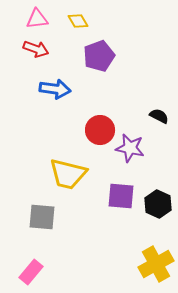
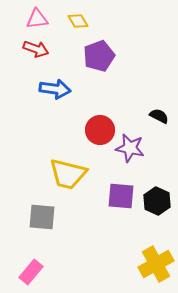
black hexagon: moved 1 px left, 3 px up
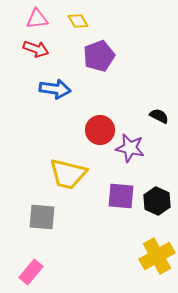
yellow cross: moved 1 px right, 8 px up
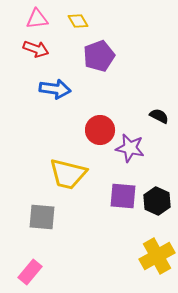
purple square: moved 2 px right
pink rectangle: moved 1 px left
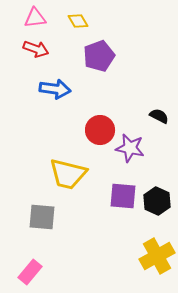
pink triangle: moved 2 px left, 1 px up
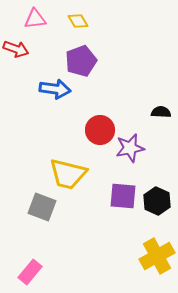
pink triangle: moved 1 px down
red arrow: moved 20 px left
purple pentagon: moved 18 px left, 5 px down
black semicircle: moved 2 px right, 4 px up; rotated 24 degrees counterclockwise
purple star: rotated 24 degrees counterclockwise
gray square: moved 10 px up; rotated 16 degrees clockwise
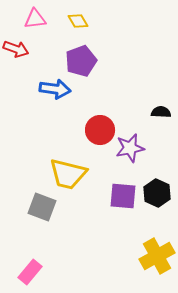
black hexagon: moved 8 px up
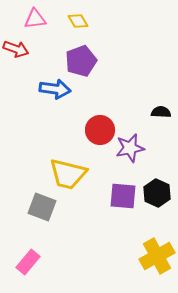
pink rectangle: moved 2 px left, 10 px up
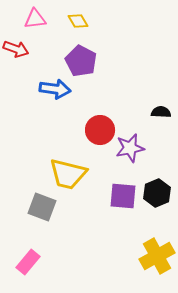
purple pentagon: rotated 24 degrees counterclockwise
black hexagon: rotated 12 degrees clockwise
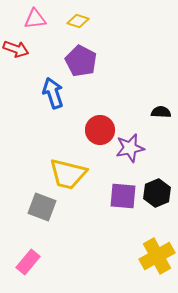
yellow diamond: rotated 40 degrees counterclockwise
blue arrow: moved 2 px left, 4 px down; rotated 116 degrees counterclockwise
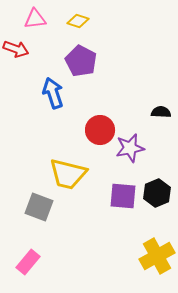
gray square: moved 3 px left
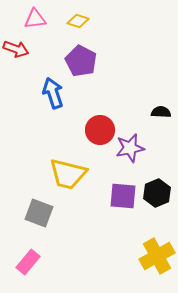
gray square: moved 6 px down
